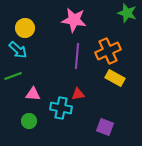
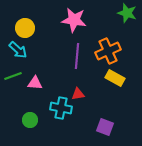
pink triangle: moved 2 px right, 11 px up
green circle: moved 1 px right, 1 px up
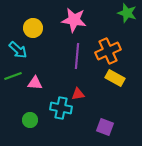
yellow circle: moved 8 px right
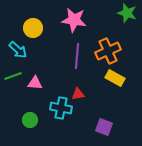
purple square: moved 1 px left
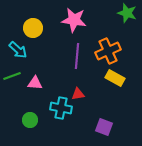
green line: moved 1 px left
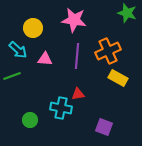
yellow rectangle: moved 3 px right
pink triangle: moved 10 px right, 24 px up
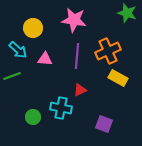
red triangle: moved 2 px right, 4 px up; rotated 16 degrees counterclockwise
green circle: moved 3 px right, 3 px up
purple square: moved 3 px up
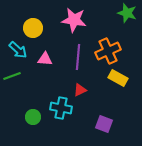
purple line: moved 1 px right, 1 px down
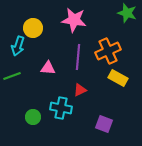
cyan arrow: moved 4 px up; rotated 66 degrees clockwise
pink triangle: moved 3 px right, 9 px down
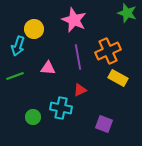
pink star: rotated 15 degrees clockwise
yellow circle: moved 1 px right, 1 px down
purple line: rotated 15 degrees counterclockwise
green line: moved 3 px right
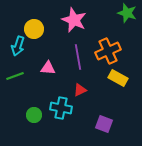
green circle: moved 1 px right, 2 px up
